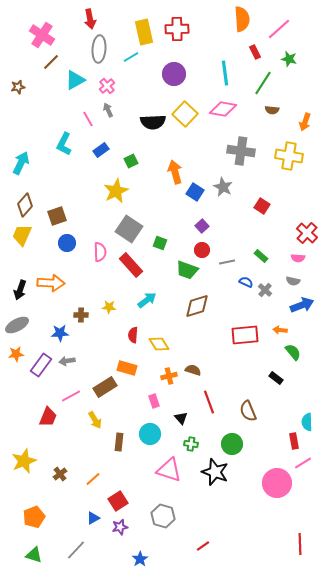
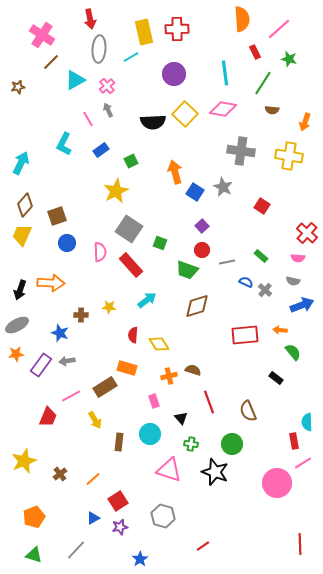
blue star at (60, 333): rotated 24 degrees clockwise
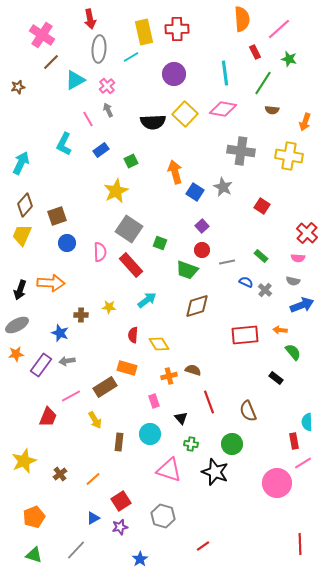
red square at (118, 501): moved 3 px right
